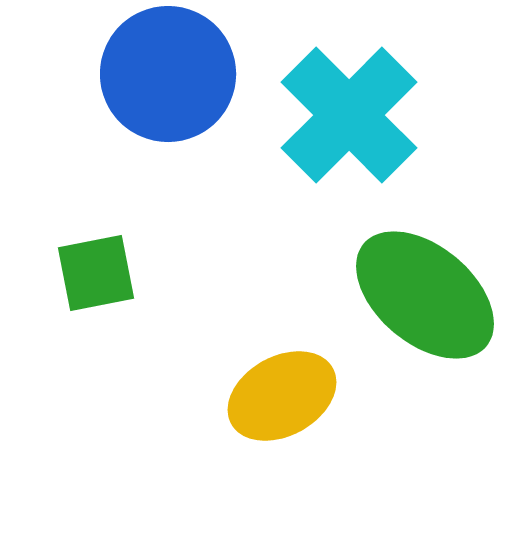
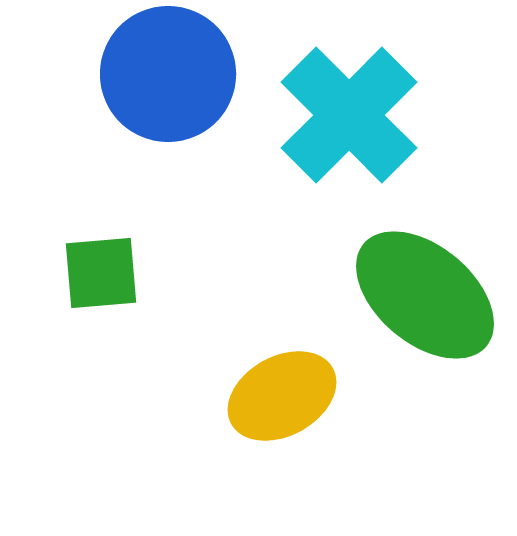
green square: moved 5 px right; rotated 6 degrees clockwise
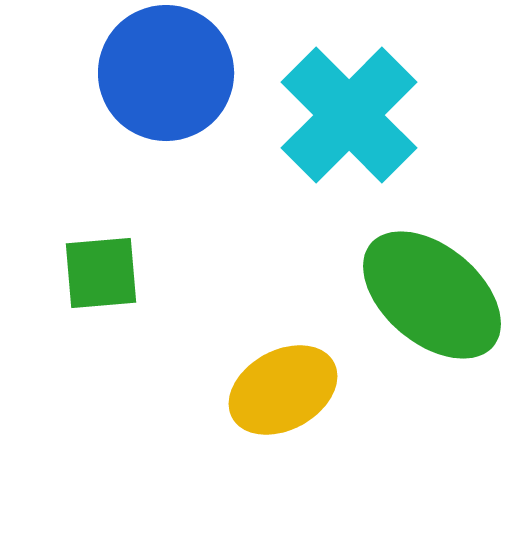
blue circle: moved 2 px left, 1 px up
green ellipse: moved 7 px right
yellow ellipse: moved 1 px right, 6 px up
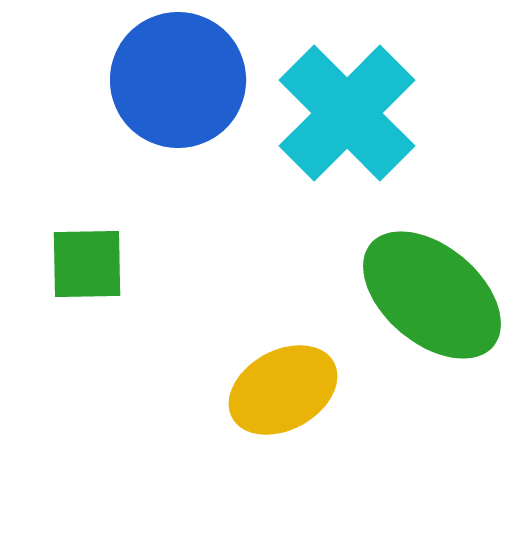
blue circle: moved 12 px right, 7 px down
cyan cross: moved 2 px left, 2 px up
green square: moved 14 px left, 9 px up; rotated 4 degrees clockwise
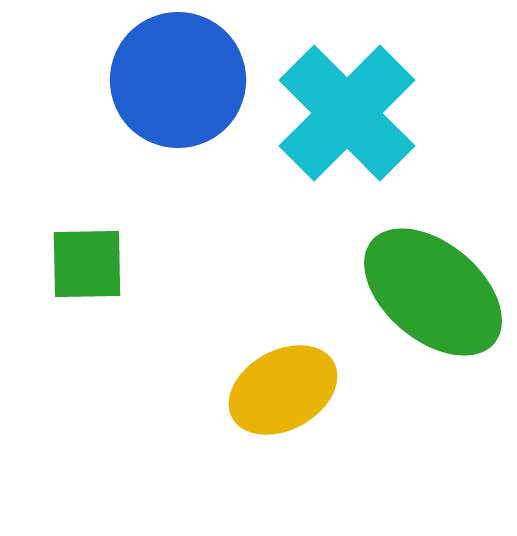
green ellipse: moved 1 px right, 3 px up
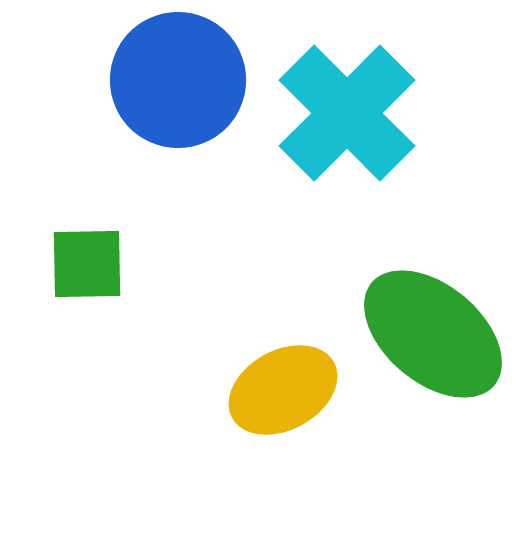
green ellipse: moved 42 px down
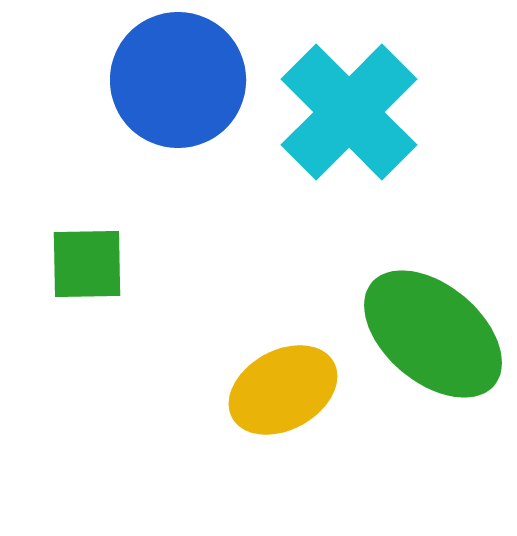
cyan cross: moved 2 px right, 1 px up
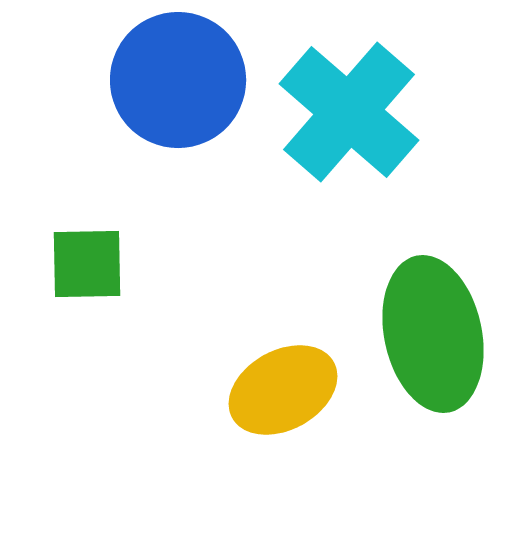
cyan cross: rotated 4 degrees counterclockwise
green ellipse: rotated 38 degrees clockwise
